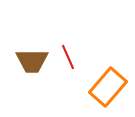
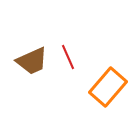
brown trapezoid: rotated 24 degrees counterclockwise
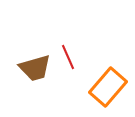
brown trapezoid: moved 3 px right, 7 px down; rotated 8 degrees clockwise
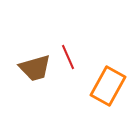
orange rectangle: moved 1 px up; rotated 12 degrees counterclockwise
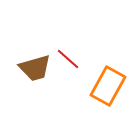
red line: moved 2 px down; rotated 25 degrees counterclockwise
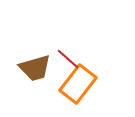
orange rectangle: moved 30 px left, 2 px up; rotated 9 degrees clockwise
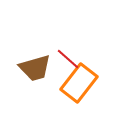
orange rectangle: moved 1 px right, 1 px up
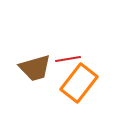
red line: rotated 50 degrees counterclockwise
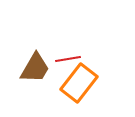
brown trapezoid: rotated 44 degrees counterclockwise
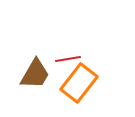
brown trapezoid: moved 6 px down
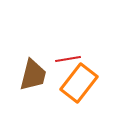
brown trapezoid: moved 2 px left, 1 px down; rotated 16 degrees counterclockwise
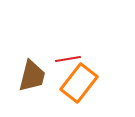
brown trapezoid: moved 1 px left, 1 px down
